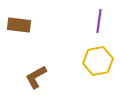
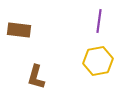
brown rectangle: moved 5 px down
brown L-shape: rotated 45 degrees counterclockwise
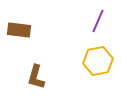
purple line: moved 1 px left; rotated 15 degrees clockwise
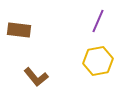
brown L-shape: rotated 55 degrees counterclockwise
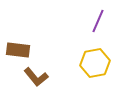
brown rectangle: moved 1 px left, 20 px down
yellow hexagon: moved 3 px left, 2 px down
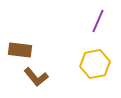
brown rectangle: moved 2 px right
yellow hexagon: moved 1 px down
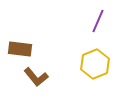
brown rectangle: moved 1 px up
yellow hexagon: rotated 12 degrees counterclockwise
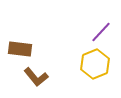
purple line: moved 3 px right, 11 px down; rotated 20 degrees clockwise
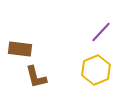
yellow hexagon: moved 1 px right, 6 px down
brown L-shape: rotated 25 degrees clockwise
